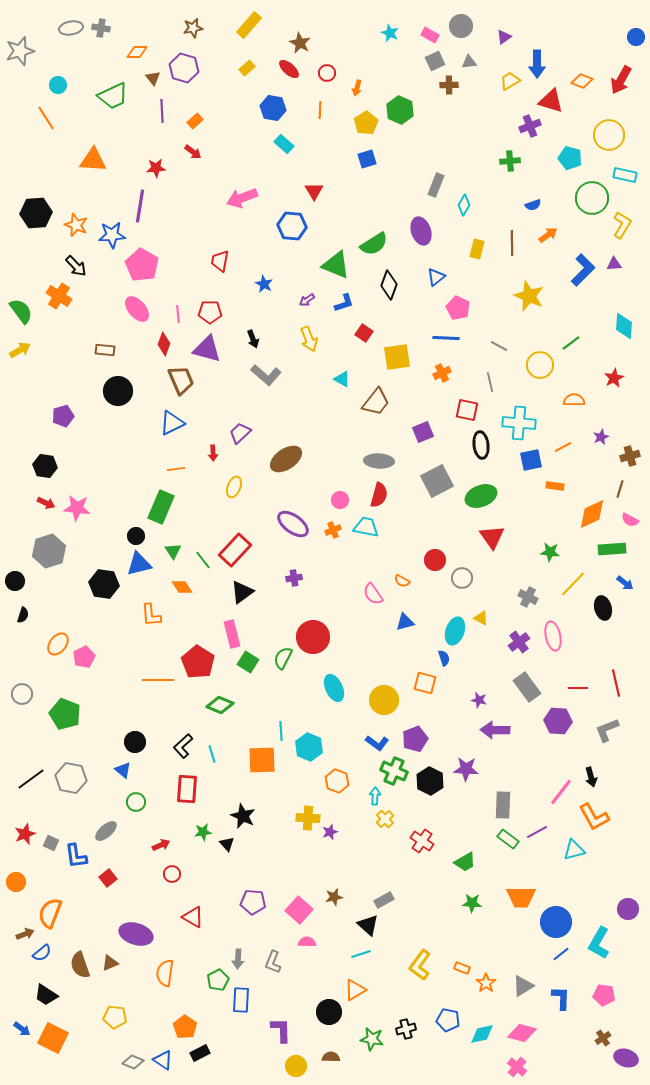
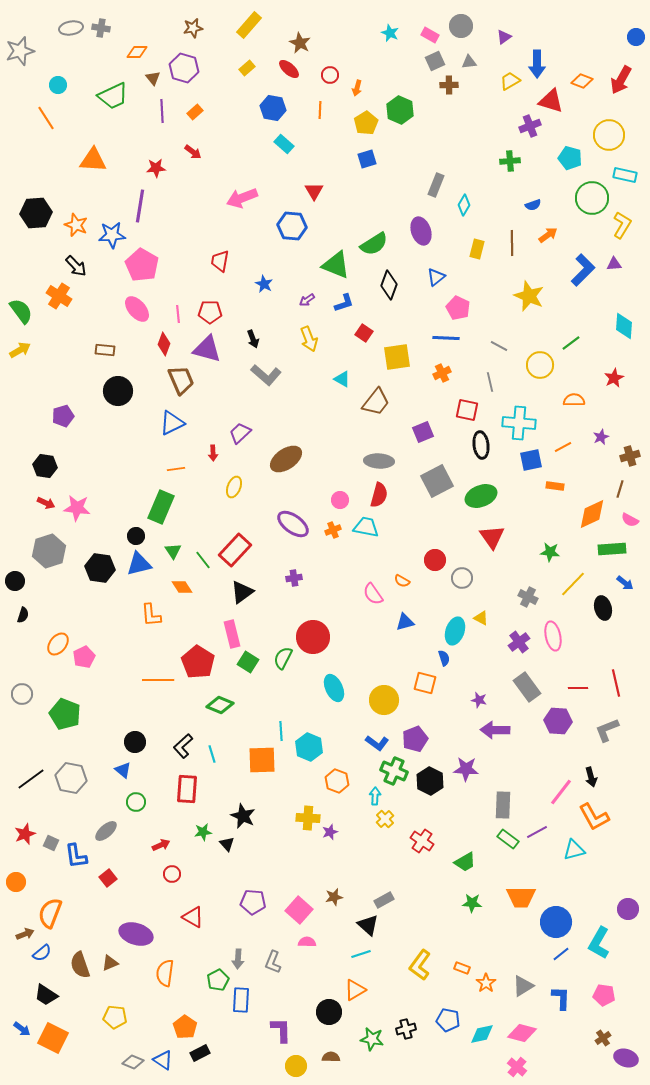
red circle at (327, 73): moved 3 px right, 2 px down
orange rectangle at (195, 121): moved 9 px up
black hexagon at (104, 584): moved 4 px left, 16 px up
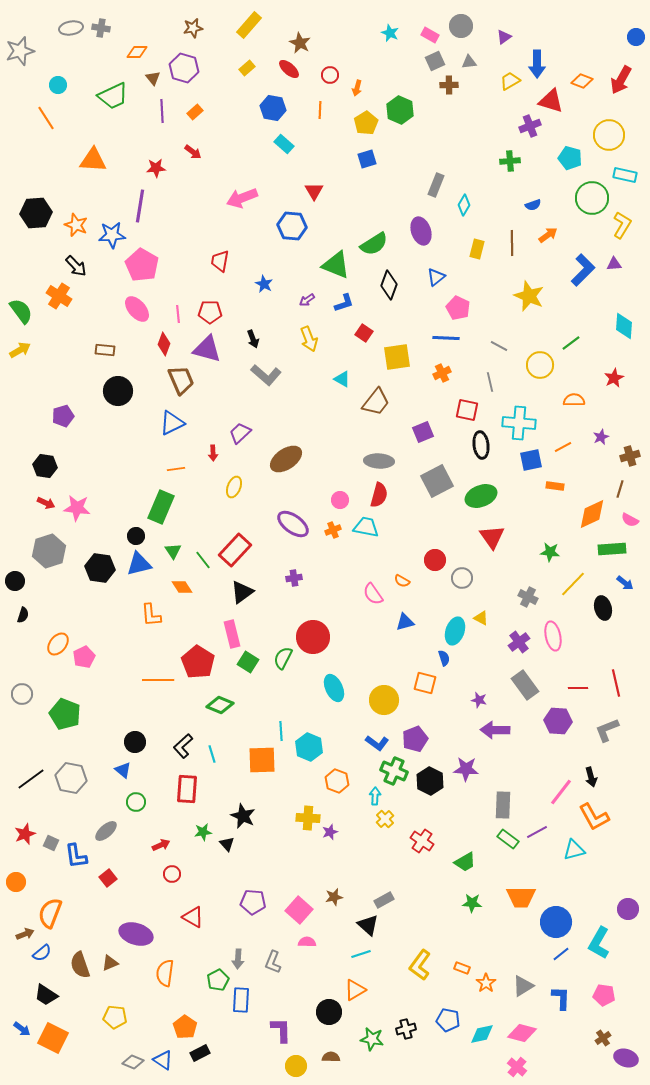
gray rectangle at (527, 687): moved 2 px left, 2 px up
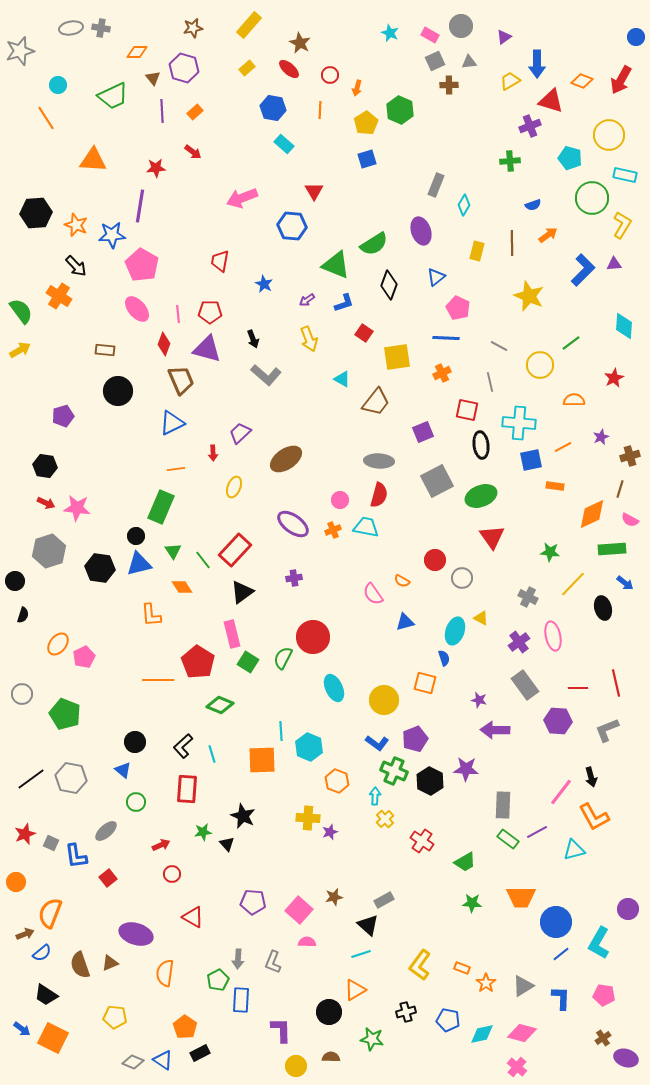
yellow rectangle at (477, 249): moved 2 px down
black cross at (406, 1029): moved 17 px up
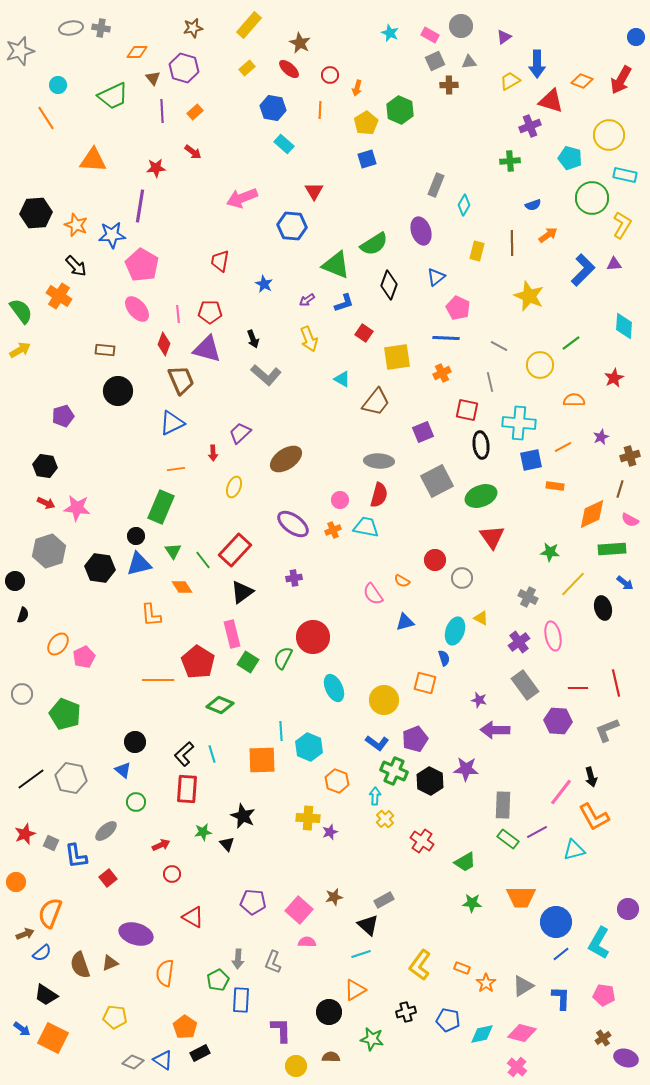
black L-shape at (183, 746): moved 1 px right, 8 px down
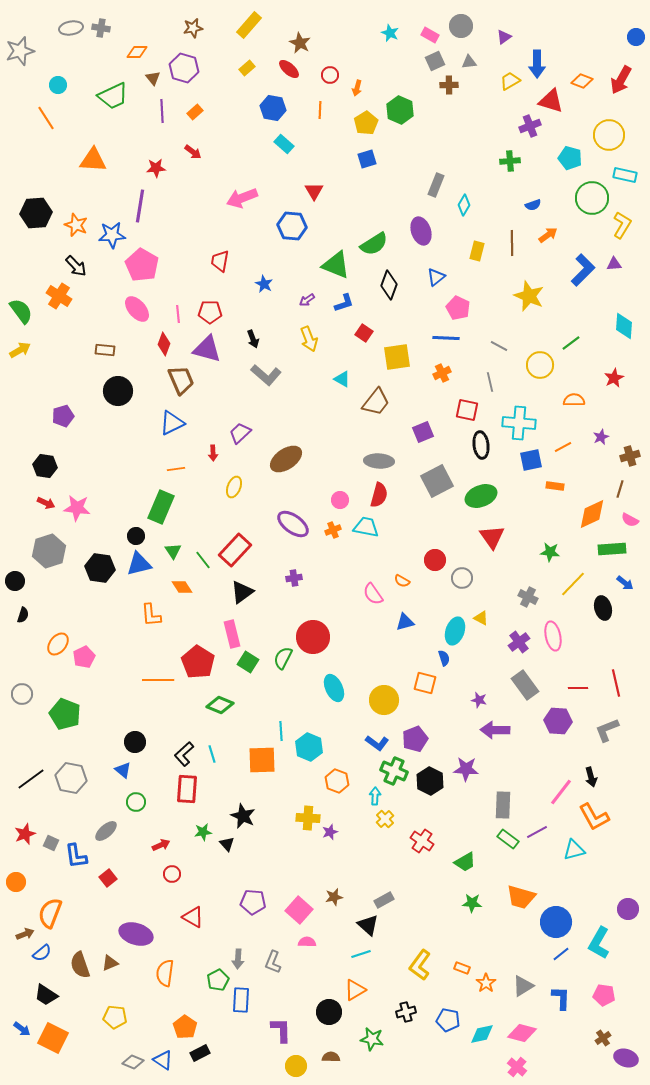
orange trapezoid at (521, 897): rotated 16 degrees clockwise
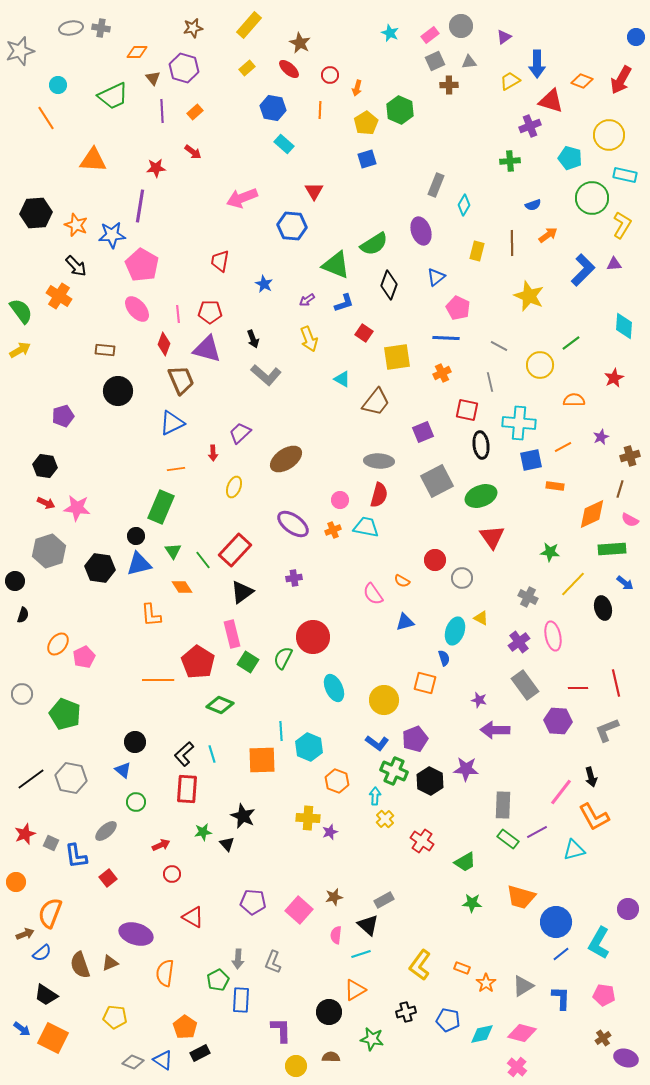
pink rectangle at (430, 35): rotated 66 degrees counterclockwise
pink semicircle at (307, 942): moved 29 px right, 7 px up; rotated 84 degrees counterclockwise
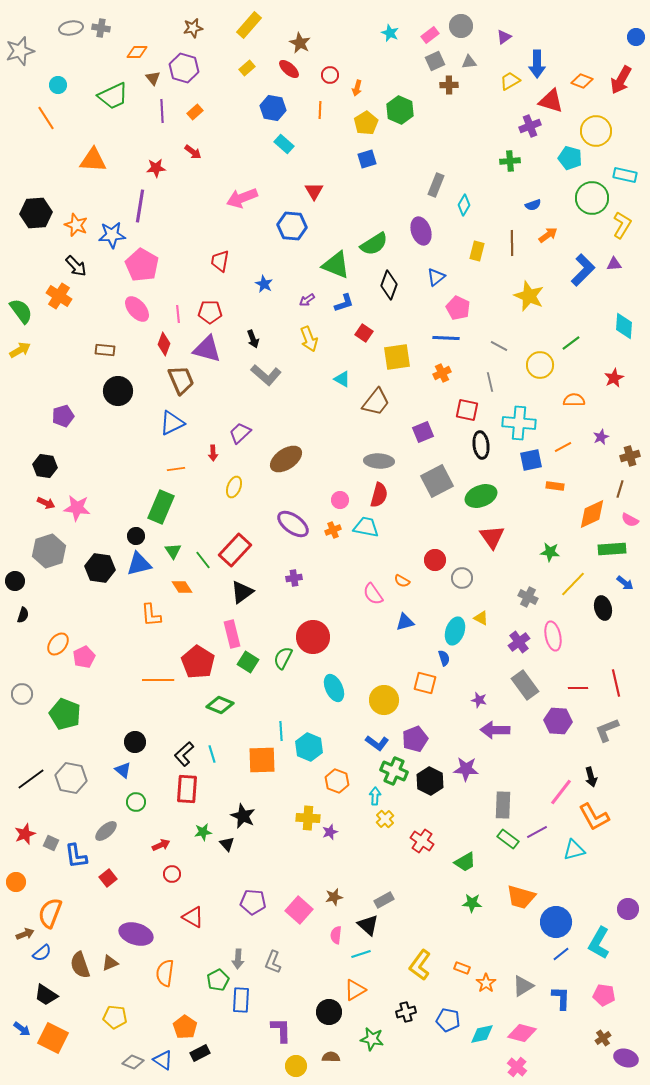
yellow circle at (609, 135): moved 13 px left, 4 px up
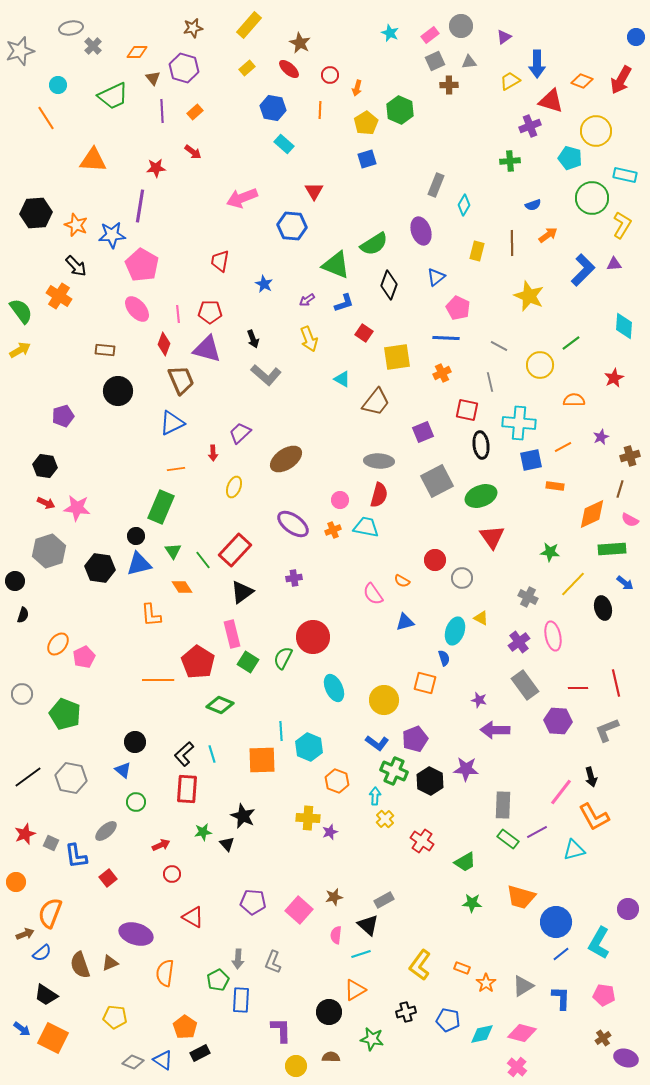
gray cross at (101, 28): moved 8 px left, 18 px down; rotated 36 degrees clockwise
black line at (31, 779): moved 3 px left, 2 px up
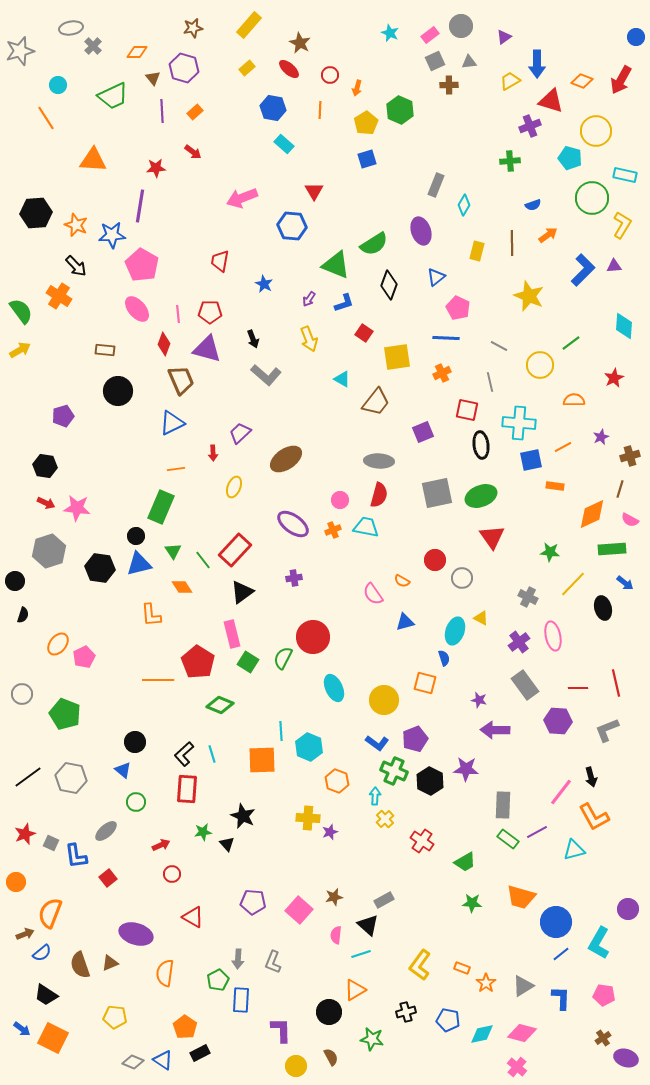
purple triangle at (614, 264): moved 2 px down
purple arrow at (307, 300): moved 2 px right, 1 px up; rotated 21 degrees counterclockwise
gray square at (437, 481): moved 12 px down; rotated 16 degrees clockwise
brown semicircle at (331, 1057): rotated 60 degrees clockwise
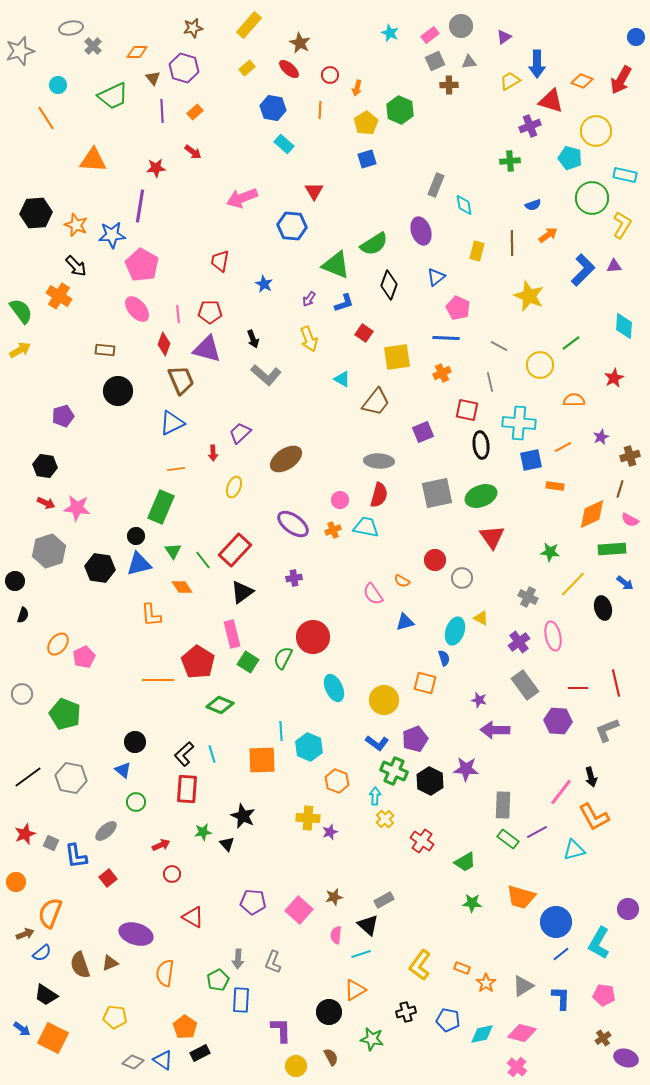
cyan diamond at (464, 205): rotated 40 degrees counterclockwise
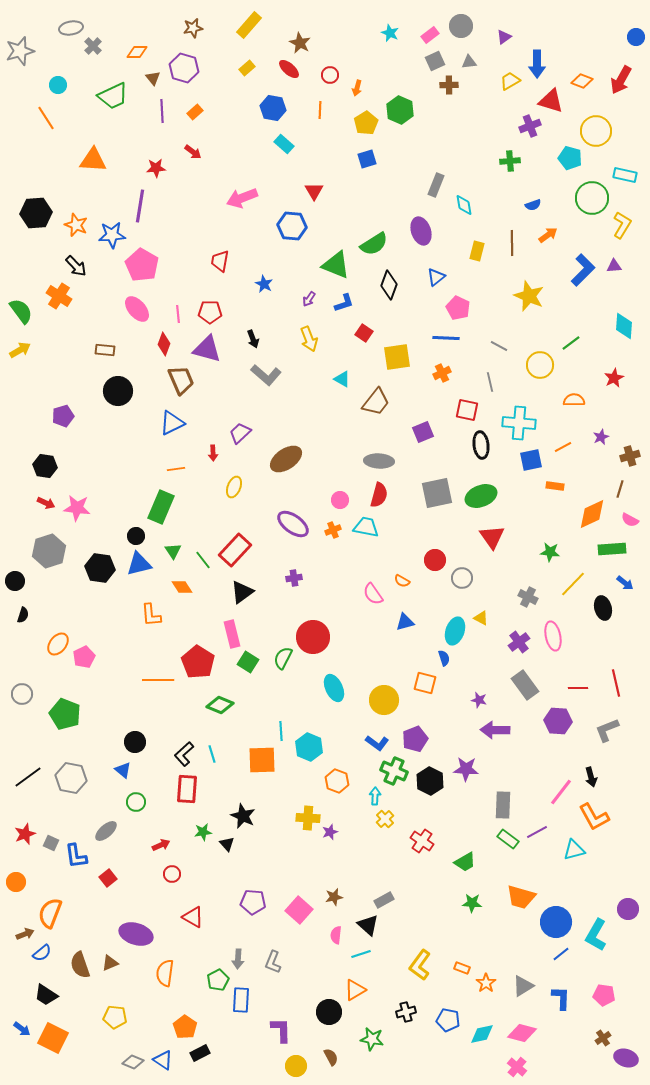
cyan L-shape at (599, 943): moved 3 px left, 8 px up
